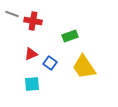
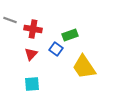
gray line: moved 2 px left, 6 px down
red cross: moved 8 px down
green rectangle: moved 1 px up
red triangle: rotated 24 degrees counterclockwise
blue square: moved 6 px right, 14 px up
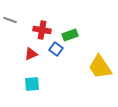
red cross: moved 9 px right, 1 px down
red triangle: rotated 24 degrees clockwise
yellow trapezoid: moved 16 px right
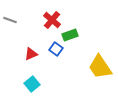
red cross: moved 10 px right, 10 px up; rotated 30 degrees clockwise
cyan square: rotated 35 degrees counterclockwise
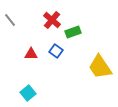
gray line: rotated 32 degrees clockwise
green rectangle: moved 3 px right, 3 px up
blue square: moved 2 px down
red triangle: rotated 24 degrees clockwise
cyan square: moved 4 px left, 9 px down
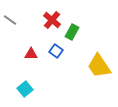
gray line: rotated 16 degrees counterclockwise
green rectangle: moved 1 px left; rotated 42 degrees counterclockwise
yellow trapezoid: moved 1 px left, 1 px up
cyan square: moved 3 px left, 4 px up
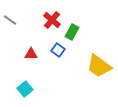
blue square: moved 2 px right, 1 px up
yellow trapezoid: rotated 20 degrees counterclockwise
